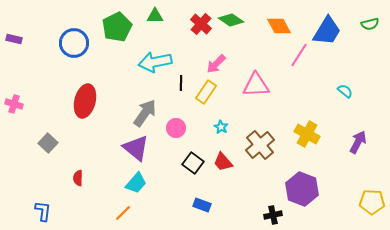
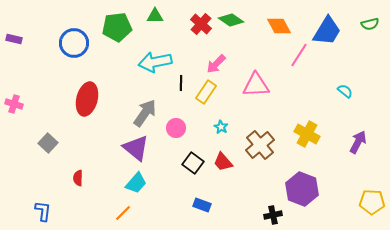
green pentagon: rotated 20 degrees clockwise
red ellipse: moved 2 px right, 2 px up
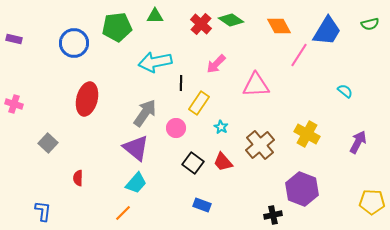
yellow rectangle: moved 7 px left, 11 px down
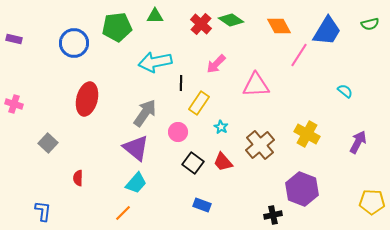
pink circle: moved 2 px right, 4 px down
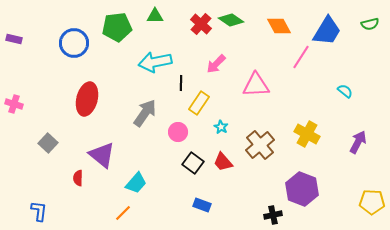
pink line: moved 2 px right, 2 px down
purple triangle: moved 34 px left, 7 px down
blue L-shape: moved 4 px left
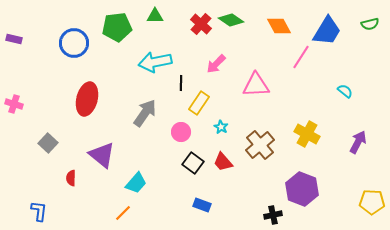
pink circle: moved 3 px right
red semicircle: moved 7 px left
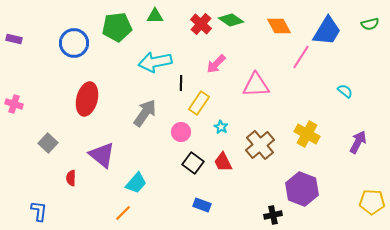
red trapezoid: rotated 15 degrees clockwise
